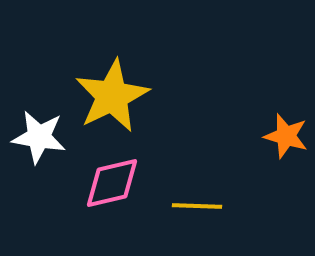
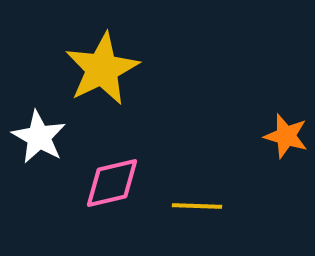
yellow star: moved 10 px left, 27 px up
white star: rotated 20 degrees clockwise
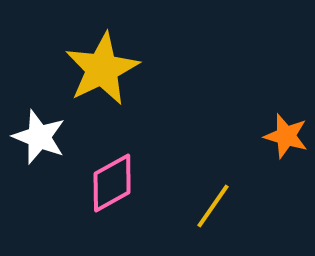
white star: rotated 8 degrees counterclockwise
pink diamond: rotated 16 degrees counterclockwise
yellow line: moved 16 px right; rotated 57 degrees counterclockwise
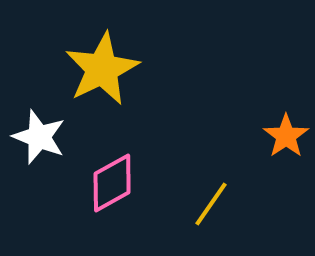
orange star: rotated 21 degrees clockwise
yellow line: moved 2 px left, 2 px up
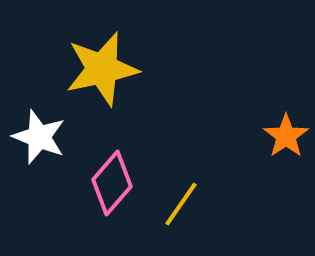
yellow star: rotated 14 degrees clockwise
pink diamond: rotated 20 degrees counterclockwise
yellow line: moved 30 px left
